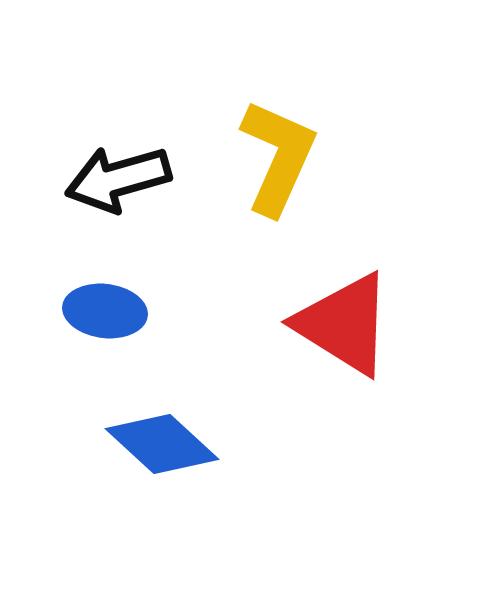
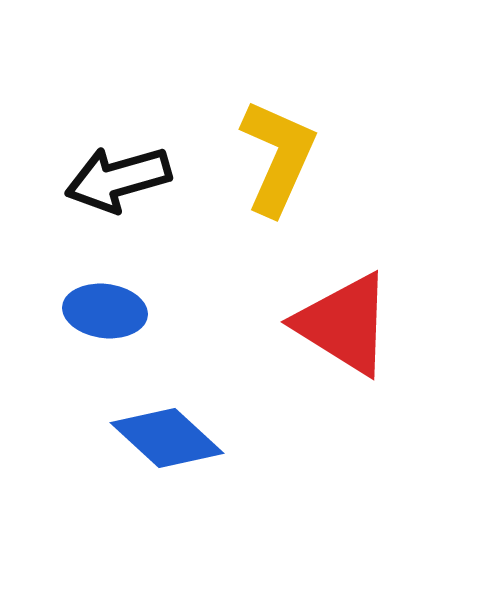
blue diamond: moved 5 px right, 6 px up
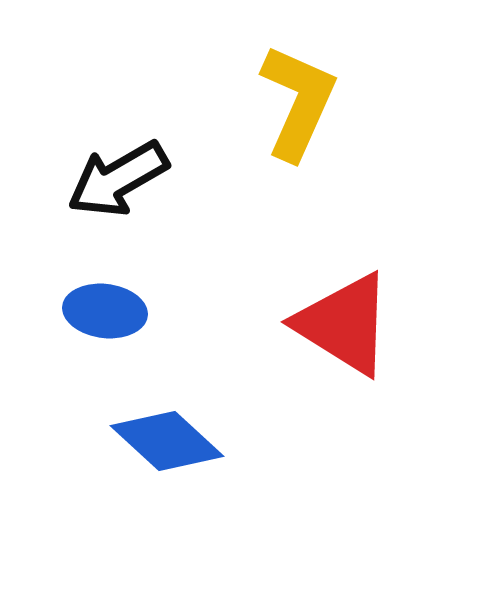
yellow L-shape: moved 20 px right, 55 px up
black arrow: rotated 14 degrees counterclockwise
blue diamond: moved 3 px down
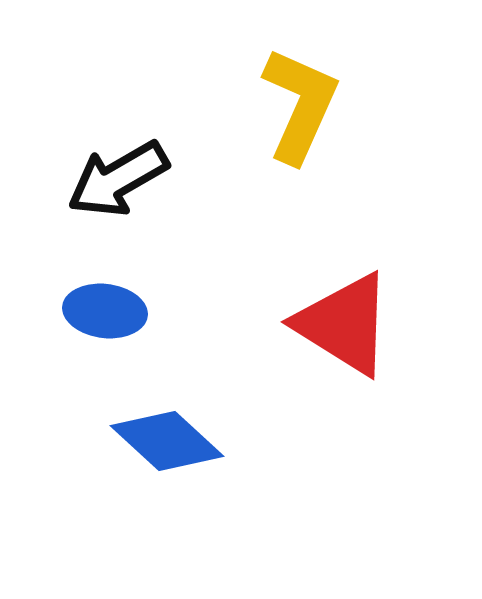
yellow L-shape: moved 2 px right, 3 px down
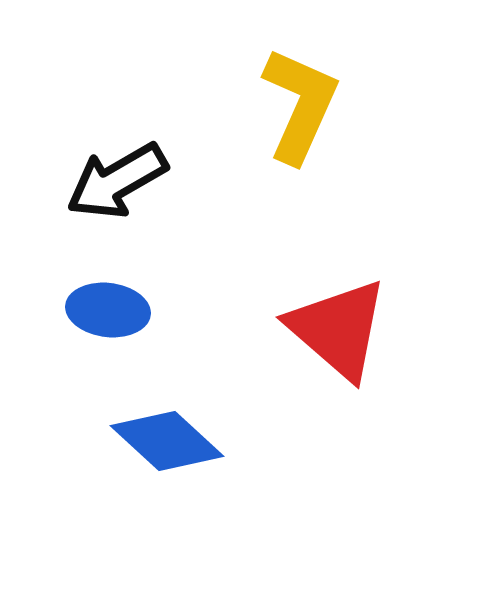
black arrow: moved 1 px left, 2 px down
blue ellipse: moved 3 px right, 1 px up
red triangle: moved 6 px left, 5 px down; rotated 9 degrees clockwise
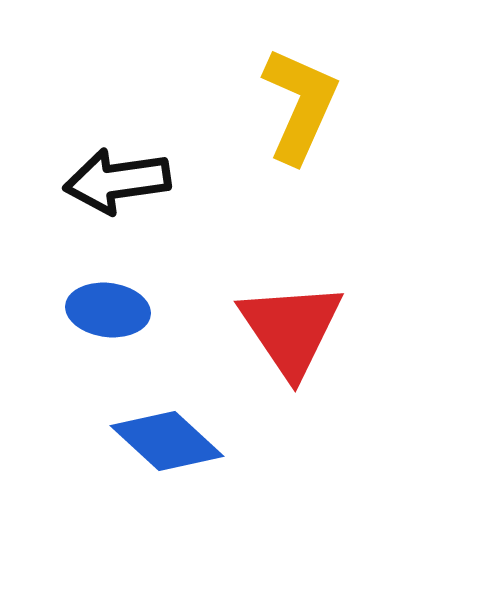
black arrow: rotated 22 degrees clockwise
red triangle: moved 47 px left; rotated 15 degrees clockwise
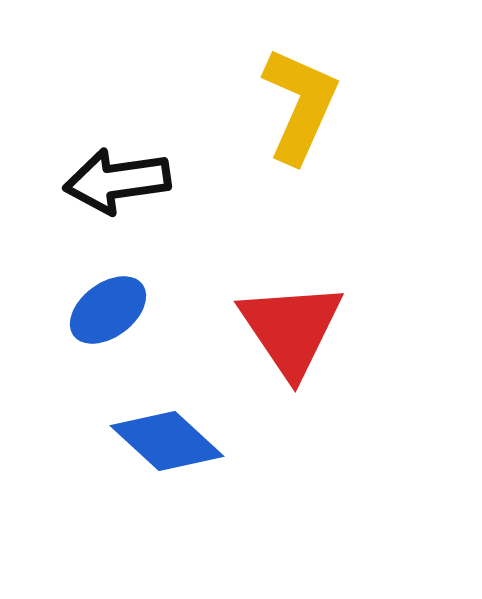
blue ellipse: rotated 44 degrees counterclockwise
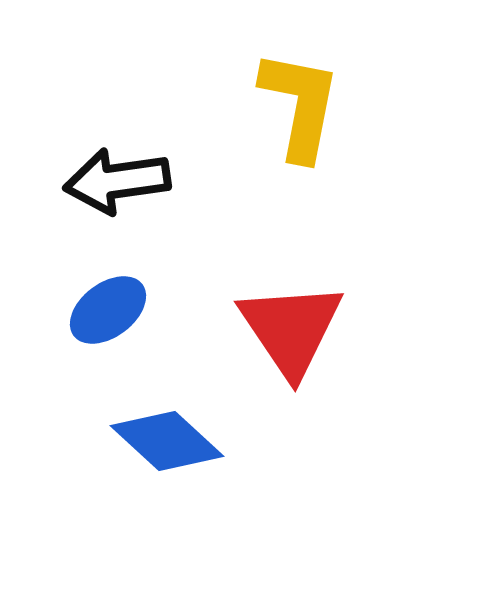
yellow L-shape: rotated 13 degrees counterclockwise
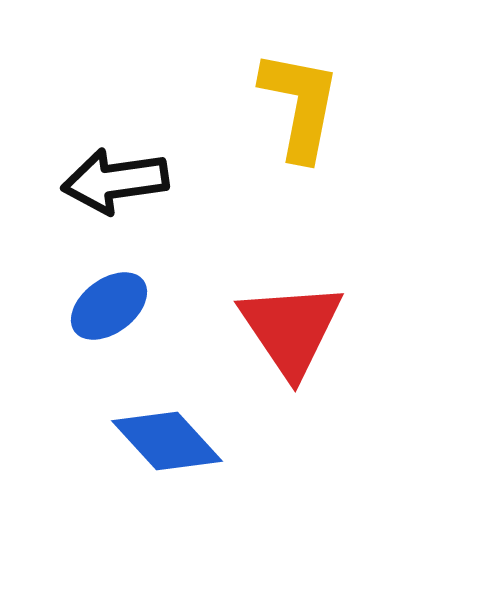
black arrow: moved 2 px left
blue ellipse: moved 1 px right, 4 px up
blue diamond: rotated 5 degrees clockwise
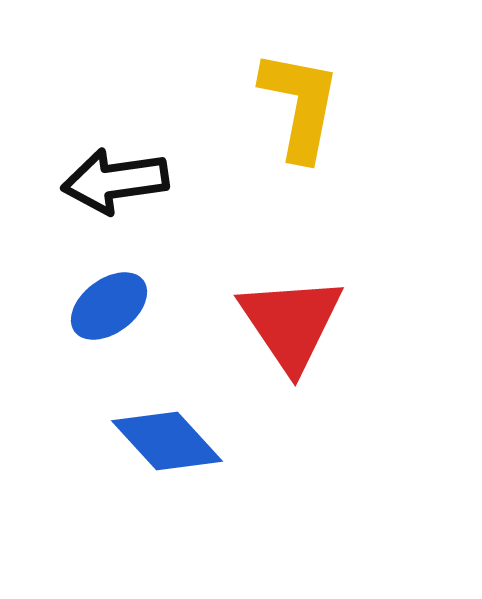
red triangle: moved 6 px up
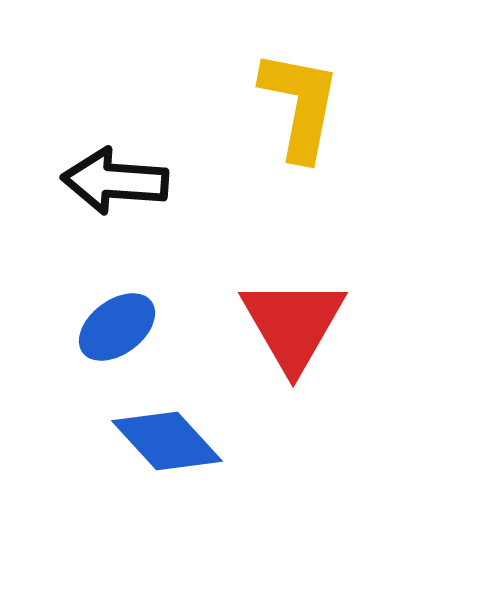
black arrow: rotated 12 degrees clockwise
blue ellipse: moved 8 px right, 21 px down
red triangle: moved 2 px right, 1 px down; rotated 4 degrees clockwise
